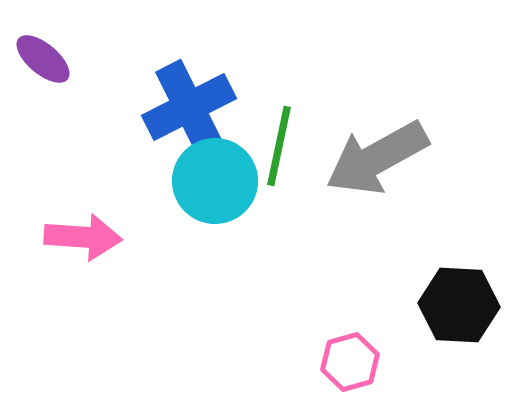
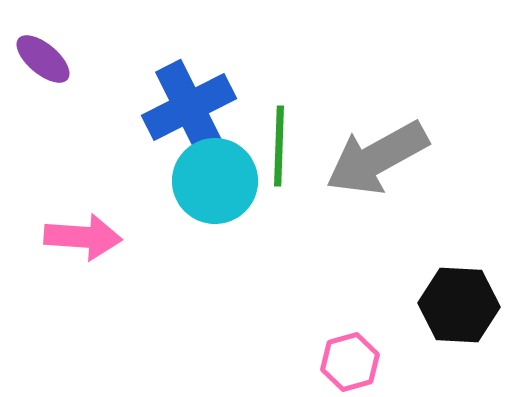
green line: rotated 10 degrees counterclockwise
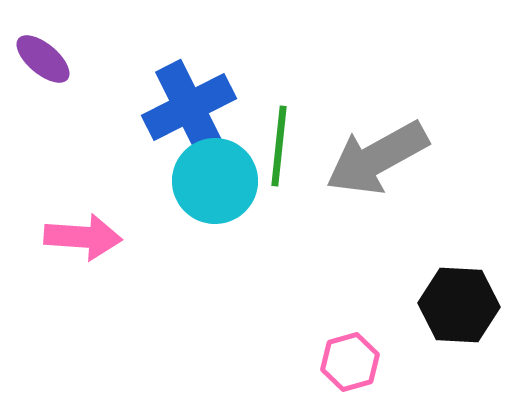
green line: rotated 4 degrees clockwise
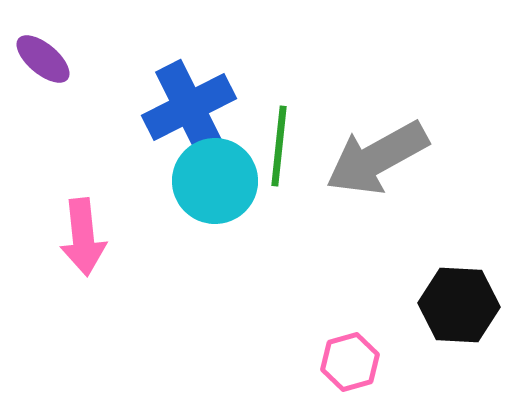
pink arrow: rotated 80 degrees clockwise
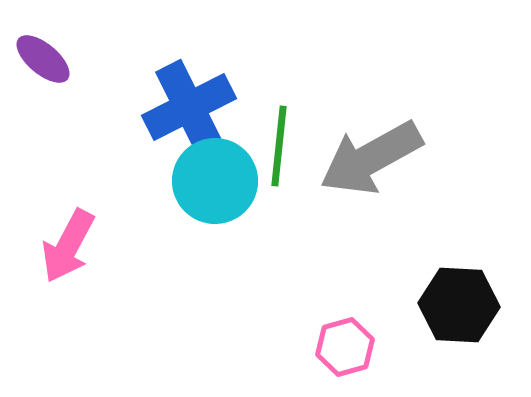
gray arrow: moved 6 px left
pink arrow: moved 15 px left, 9 px down; rotated 34 degrees clockwise
pink hexagon: moved 5 px left, 15 px up
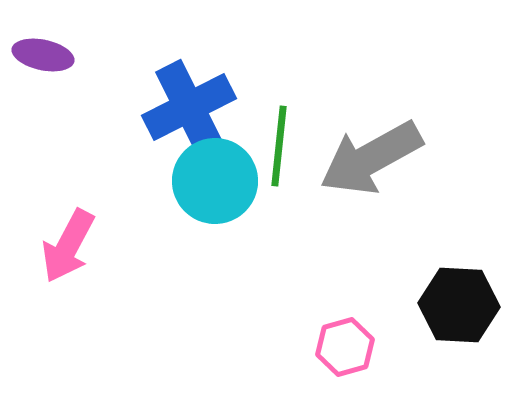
purple ellipse: moved 4 px up; rotated 28 degrees counterclockwise
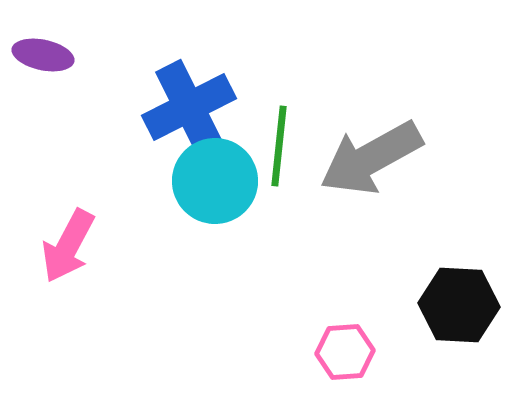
pink hexagon: moved 5 px down; rotated 12 degrees clockwise
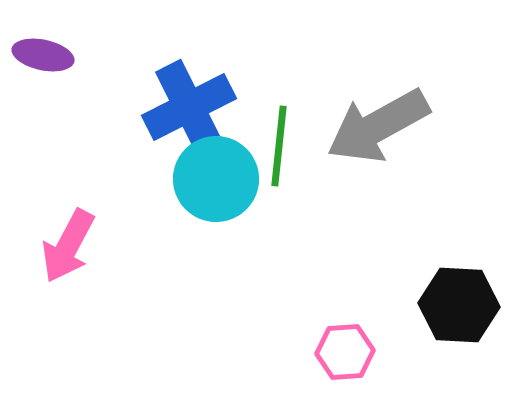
gray arrow: moved 7 px right, 32 px up
cyan circle: moved 1 px right, 2 px up
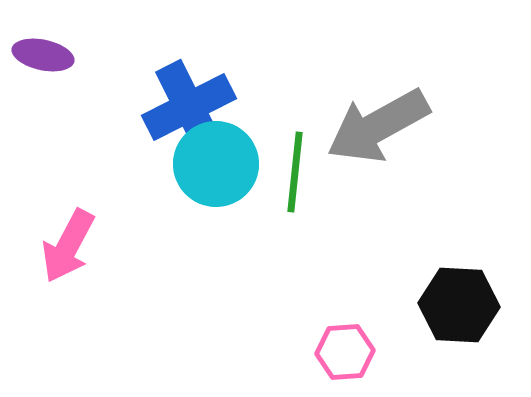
green line: moved 16 px right, 26 px down
cyan circle: moved 15 px up
